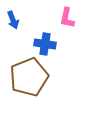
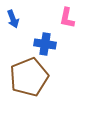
blue arrow: moved 1 px up
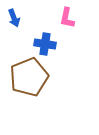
blue arrow: moved 1 px right, 1 px up
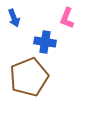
pink L-shape: rotated 10 degrees clockwise
blue cross: moved 2 px up
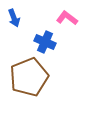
pink L-shape: rotated 105 degrees clockwise
blue cross: rotated 15 degrees clockwise
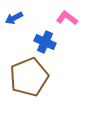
blue arrow: rotated 84 degrees clockwise
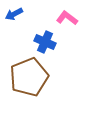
blue arrow: moved 4 px up
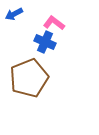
pink L-shape: moved 13 px left, 5 px down
brown pentagon: moved 1 px down
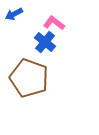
blue cross: rotated 15 degrees clockwise
brown pentagon: rotated 30 degrees counterclockwise
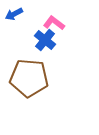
blue cross: moved 2 px up
brown pentagon: rotated 15 degrees counterclockwise
